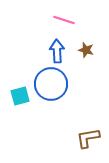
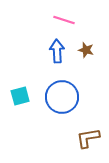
blue circle: moved 11 px right, 13 px down
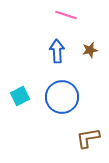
pink line: moved 2 px right, 5 px up
brown star: moved 4 px right; rotated 28 degrees counterclockwise
cyan square: rotated 12 degrees counterclockwise
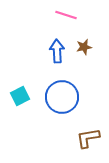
brown star: moved 6 px left, 3 px up
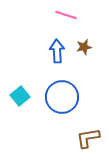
cyan square: rotated 12 degrees counterclockwise
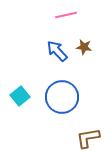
pink line: rotated 30 degrees counterclockwise
brown star: rotated 21 degrees clockwise
blue arrow: rotated 40 degrees counterclockwise
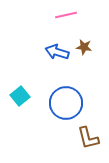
blue arrow: moved 1 px down; rotated 30 degrees counterclockwise
blue circle: moved 4 px right, 6 px down
brown L-shape: rotated 95 degrees counterclockwise
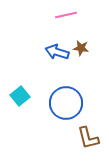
brown star: moved 3 px left, 1 px down
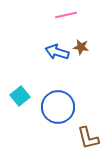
brown star: moved 1 px up
blue circle: moved 8 px left, 4 px down
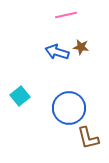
blue circle: moved 11 px right, 1 px down
